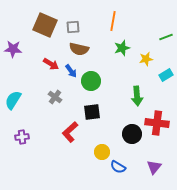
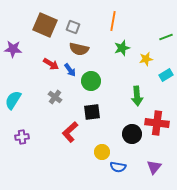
gray square: rotated 24 degrees clockwise
blue arrow: moved 1 px left, 1 px up
blue semicircle: rotated 21 degrees counterclockwise
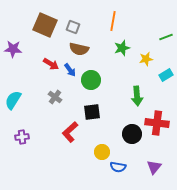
green circle: moved 1 px up
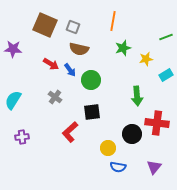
green star: moved 1 px right
yellow circle: moved 6 px right, 4 px up
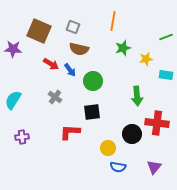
brown square: moved 6 px left, 6 px down
cyan rectangle: rotated 40 degrees clockwise
green circle: moved 2 px right, 1 px down
red L-shape: rotated 45 degrees clockwise
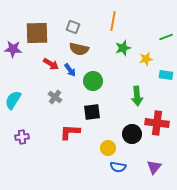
brown square: moved 2 px left, 2 px down; rotated 25 degrees counterclockwise
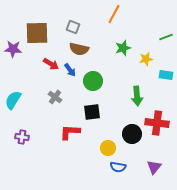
orange line: moved 1 px right, 7 px up; rotated 18 degrees clockwise
purple cross: rotated 16 degrees clockwise
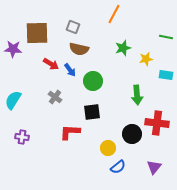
green line: rotated 32 degrees clockwise
green arrow: moved 1 px up
blue semicircle: rotated 49 degrees counterclockwise
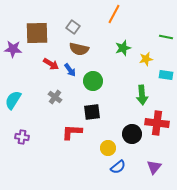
gray square: rotated 16 degrees clockwise
green arrow: moved 5 px right
red L-shape: moved 2 px right
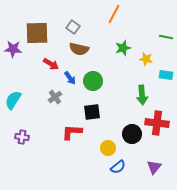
yellow star: rotated 24 degrees clockwise
blue arrow: moved 8 px down
gray cross: rotated 16 degrees clockwise
